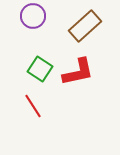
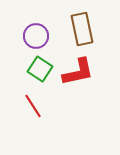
purple circle: moved 3 px right, 20 px down
brown rectangle: moved 3 px left, 3 px down; rotated 60 degrees counterclockwise
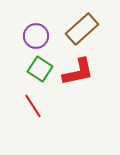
brown rectangle: rotated 60 degrees clockwise
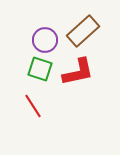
brown rectangle: moved 1 px right, 2 px down
purple circle: moved 9 px right, 4 px down
green square: rotated 15 degrees counterclockwise
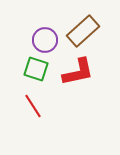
green square: moved 4 px left
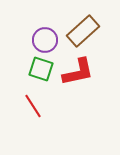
green square: moved 5 px right
